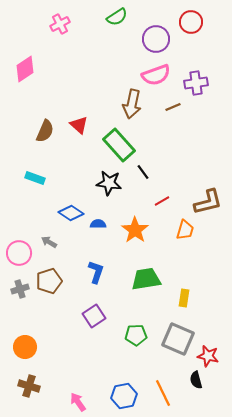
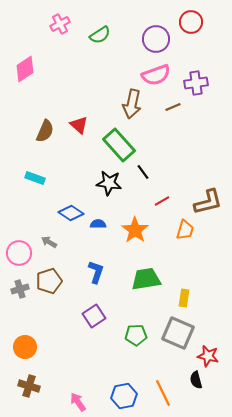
green semicircle: moved 17 px left, 18 px down
gray square: moved 6 px up
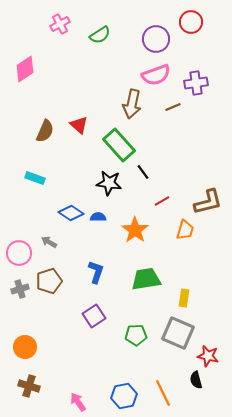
blue semicircle: moved 7 px up
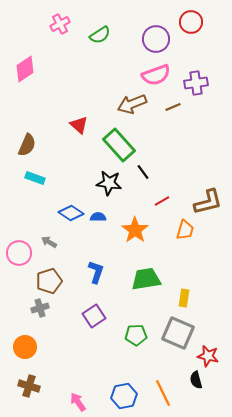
brown arrow: rotated 56 degrees clockwise
brown semicircle: moved 18 px left, 14 px down
gray cross: moved 20 px right, 19 px down
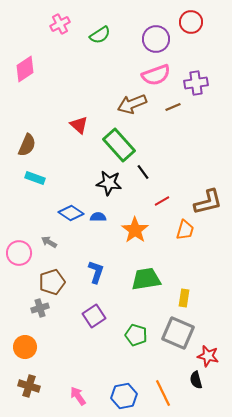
brown pentagon: moved 3 px right, 1 px down
green pentagon: rotated 20 degrees clockwise
pink arrow: moved 6 px up
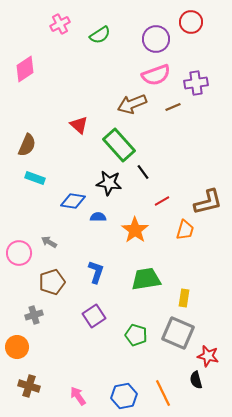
blue diamond: moved 2 px right, 12 px up; rotated 25 degrees counterclockwise
gray cross: moved 6 px left, 7 px down
orange circle: moved 8 px left
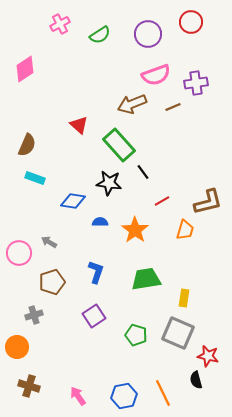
purple circle: moved 8 px left, 5 px up
blue semicircle: moved 2 px right, 5 px down
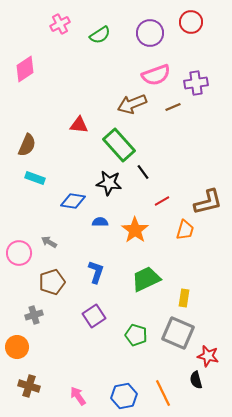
purple circle: moved 2 px right, 1 px up
red triangle: rotated 36 degrees counterclockwise
green trapezoid: rotated 16 degrees counterclockwise
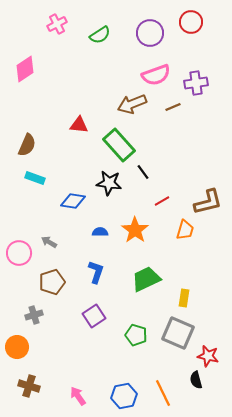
pink cross: moved 3 px left
blue semicircle: moved 10 px down
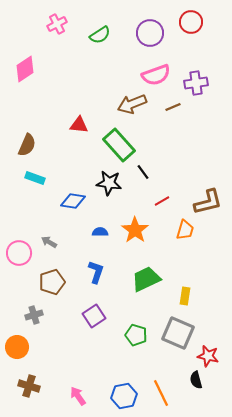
yellow rectangle: moved 1 px right, 2 px up
orange line: moved 2 px left
